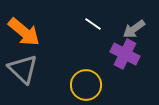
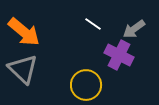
purple cross: moved 6 px left, 1 px down
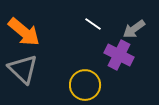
yellow circle: moved 1 px left
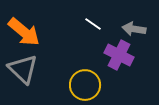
gray arrow: rotated 45 degrees clockwise
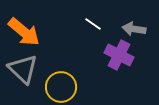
yellow circle: moved 24 px left, 2 px down
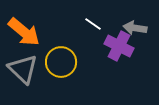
gray arrow: moved 1 px right, 1 px up
purple cross: moved 9 px up
yellow circle: moved 25 px up
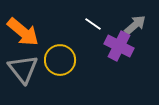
gray arrow: moved 3 px up; rotated 130 degrees clockwise
orange arrow: moved 1 px left
yellow circle: moved 1 px left, 2 px up
gray triangle: rotated 8 degrees clockwise
